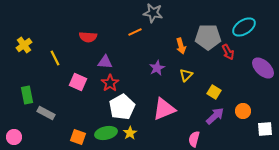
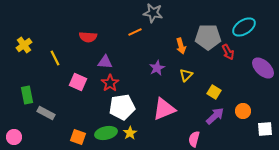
white pentagon: rotated 20 degrees clockwise
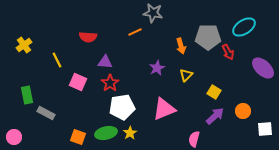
yellow line: moved 2 px right, 2 px down
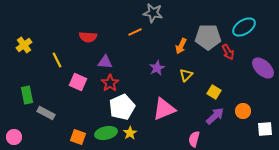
orange arrow: rotated 42 degrees clockwise
white pentagon: rotated 15 degrees counterclockwise
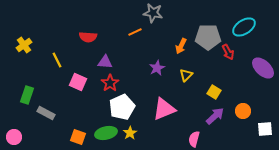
green rectangle: rotated 30 degrees clockwise
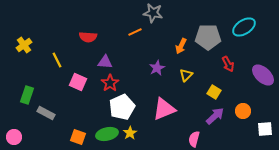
red arrow: moved 12 px down
purple ellipse: moved 7 px down
green ellipse: moved 1 px right, 1 px down
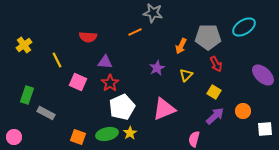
red arrow: moved 12 px left
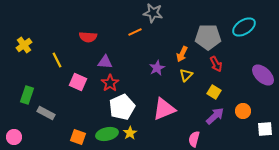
orange arrow: moved 1 px right, 8 px down
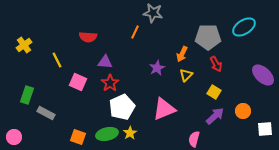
orange line: rotated 40 degrees counterclockwise
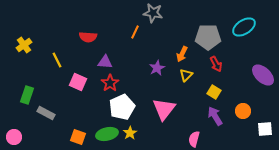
pink triangle: rotated 30 degrees counterclockwise
purple arrow: rotated 78 degrees counterclockwise
